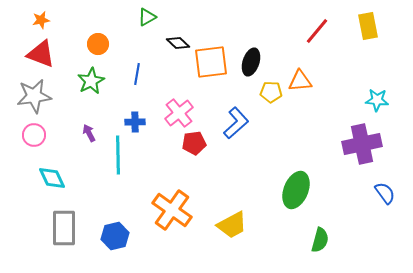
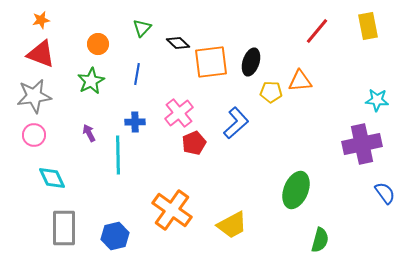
green triangle: moved 5 px left, 11 px down; rotated 18 degrees counterclockwise
red pentagon: rotated 15 degrees counterclockwise
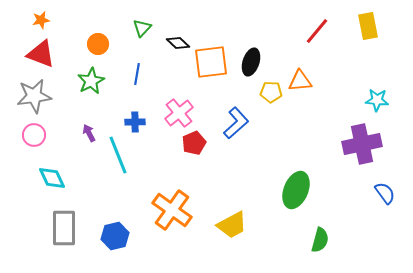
cyan line: rotated 21 degrees counterclockwise
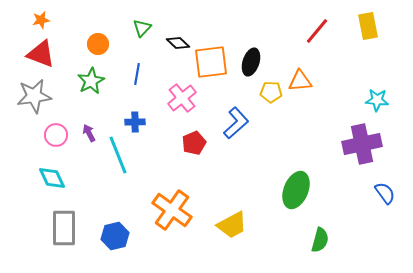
pink cross: moved 3 px right, 15 px up
pink circle: moved 22 px right
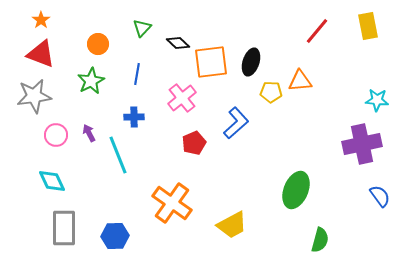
orange star: rotated 24 degrees counterclockwise
blue cross: moved 1 px left, 5 px up
cyan diamond: moved 3 px down
blue semicircle: moved 5 px left, 3 px down
orange cross: moved 7 px up
blue hexagon: rotated 12 degrees clockwise
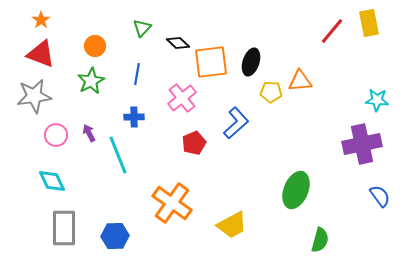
yellow rectangle: moved 1 px right, 3 px up
red line: moved 15 px right
orange circle: moved 3 px left, 2 px down
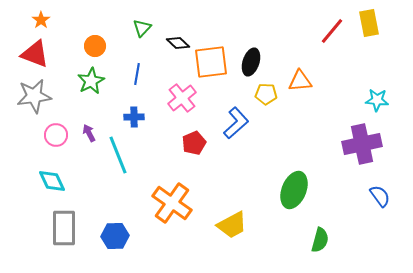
red triangle: moved 6 px left
yellow pentagon: moved 5 px left, 2 px down
green ellipse: moved 2 px left
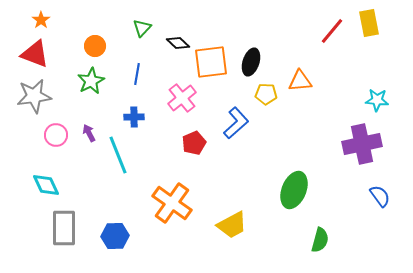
cyan diamond: moved 6 px left, 4 px down
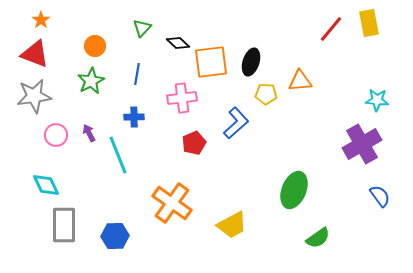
red line: moved 1 px left, 2 px up
pink cross: rotated 32 degrees clockwise
purple cross: rotated 18 degrees counterclockwise
gray rectangle: moved 3 px up
green semicircle: moved 2 px left, 2 px up; rotated 40 degrees clockwise
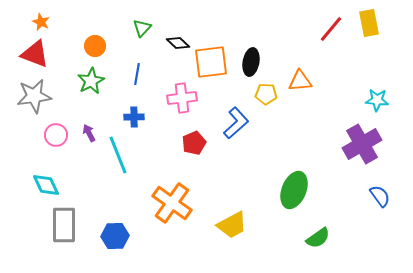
orange star: moved 2 px down; rotated 12 degrees counterclockwise
black ellipse: rotated 8 degrees counterclockwise
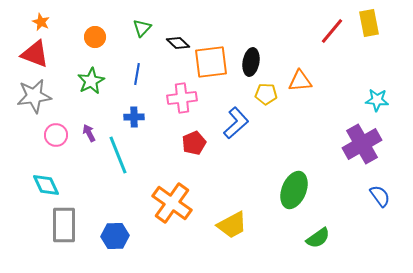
red line: moved 1 px right, 2 px down
orange circle: moved 9 px up
